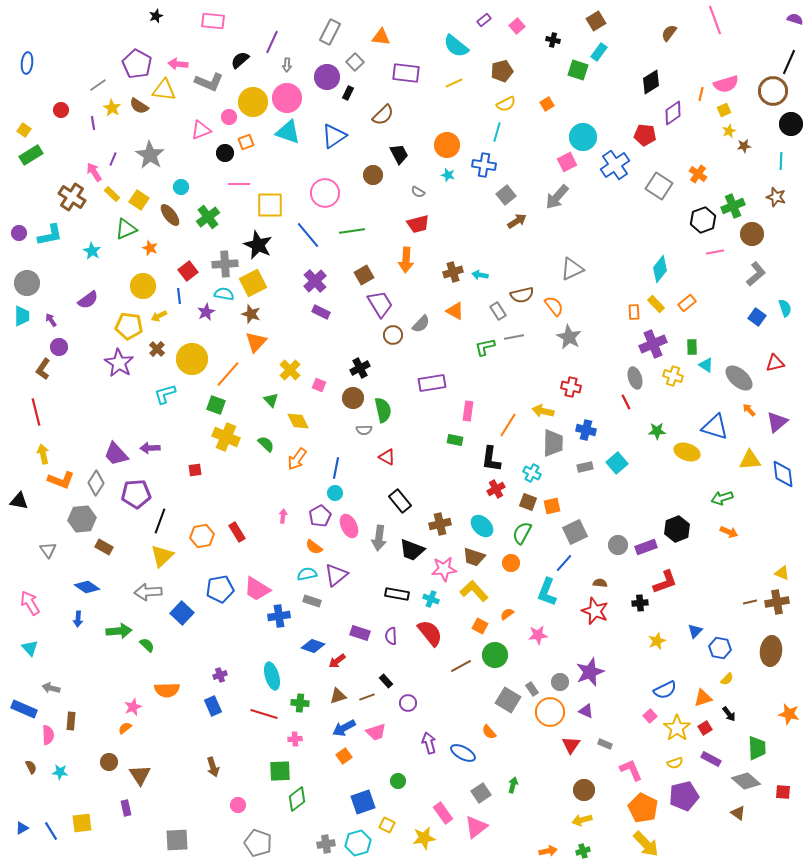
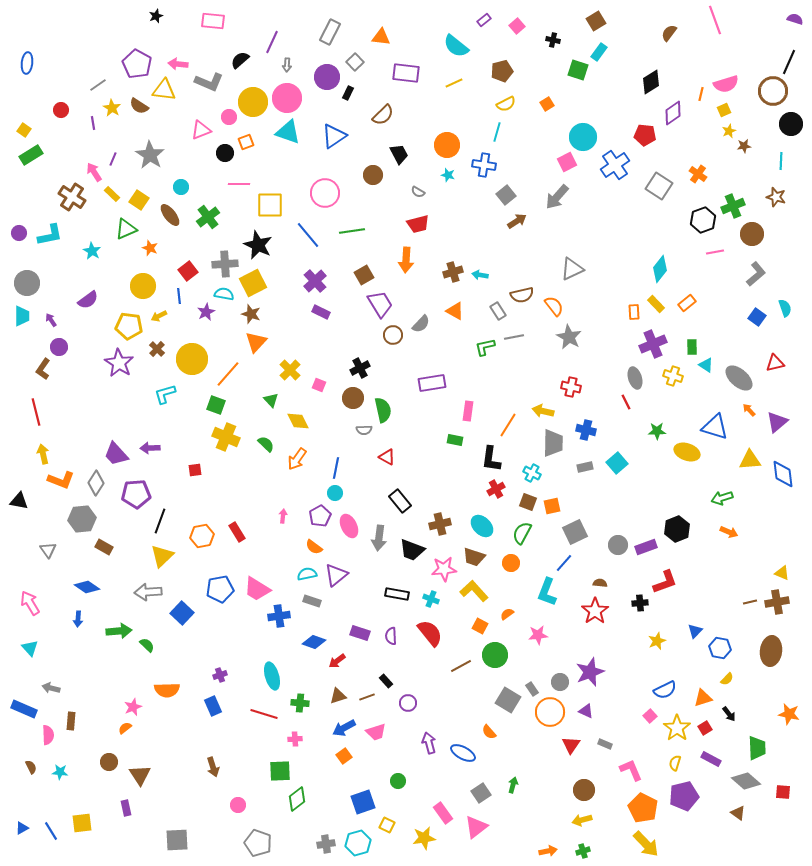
red star at (595, 611): rotated 16 degrees clockwise
blue diamond at (313, 646): moved 1 px right, 4 px up
yellow semicircle at (675, 763): rotated 126 degrees clockwise
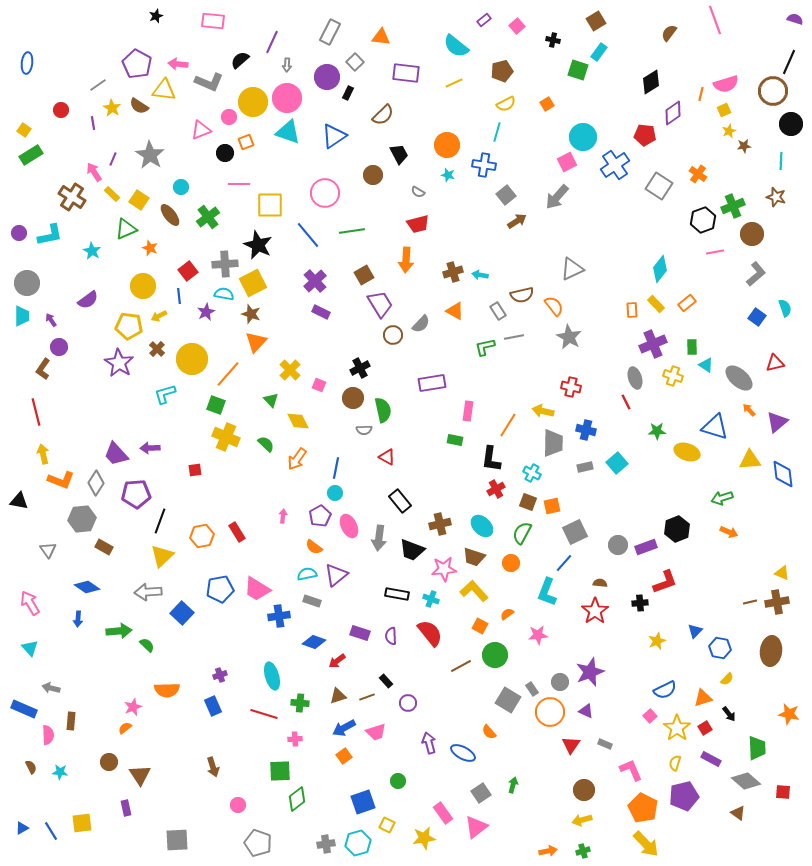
orange rectangle at (634, 312): moved 2 px left, 2 px up
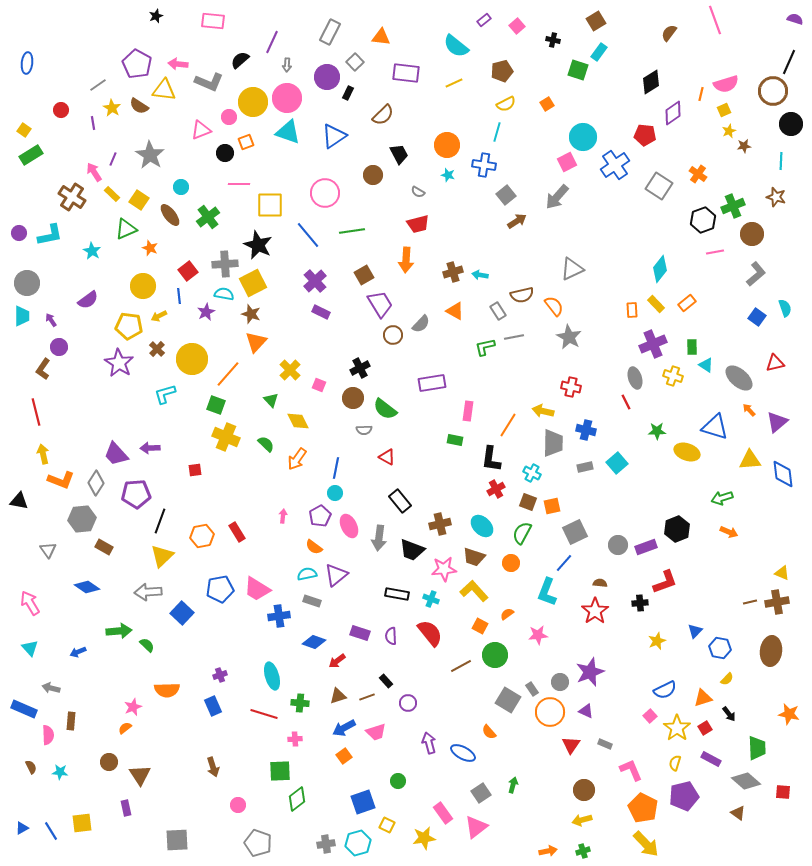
green semicircle at (383, 410): moved 2 px right, 1 px up; rotated 140 degrees clockwise
blue arrow at (78, 619): moved 33 px down; rotated 63 degrees clockwise
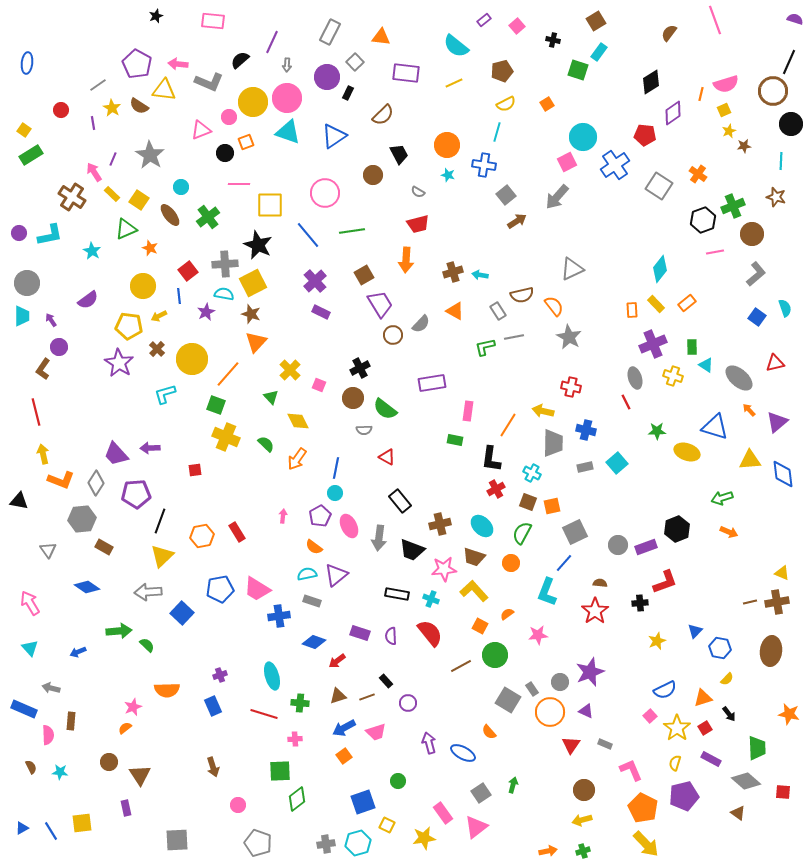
green triangle at (271, 400): moved 3 px up
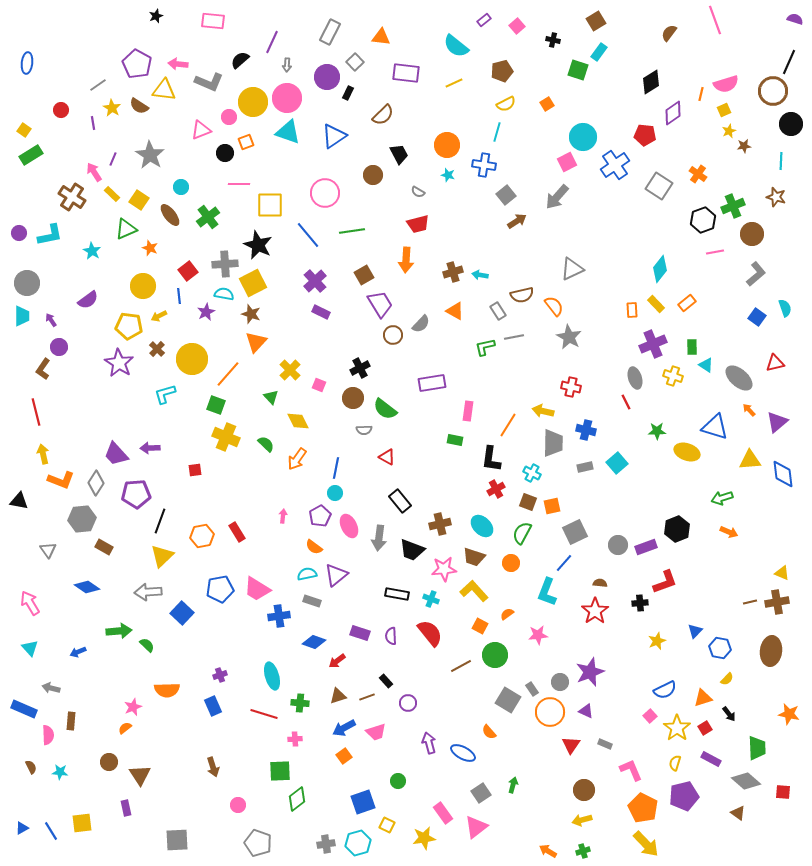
orange arrow at (548, 851): rotated 138 degrees counterclockwise
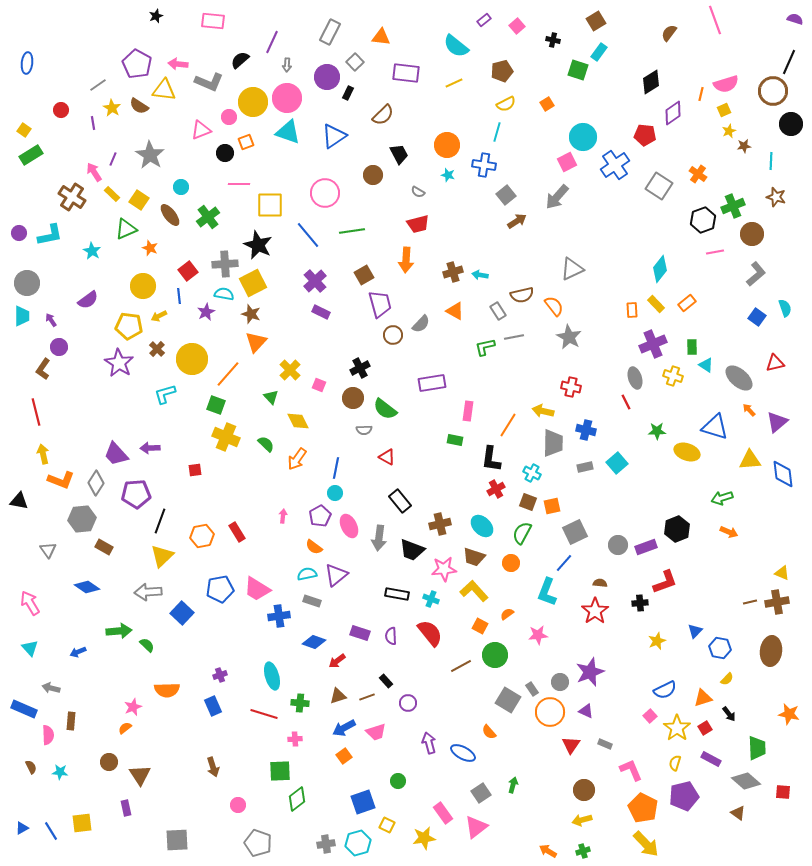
cyan line at (781, 161): moved 10 px left
purple trapezoid at (380, 304): rotated 16 degrees clockwise
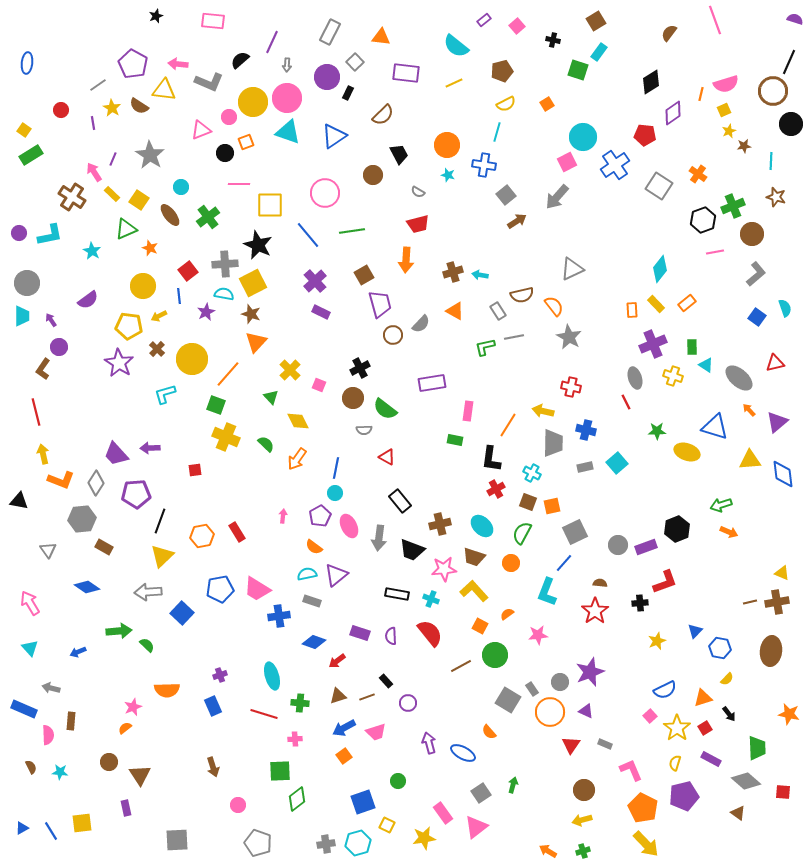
purple pentagon at (137, 64): moved 4 px left
green arrow at (722, 498): moved 1 px left, 7 px down
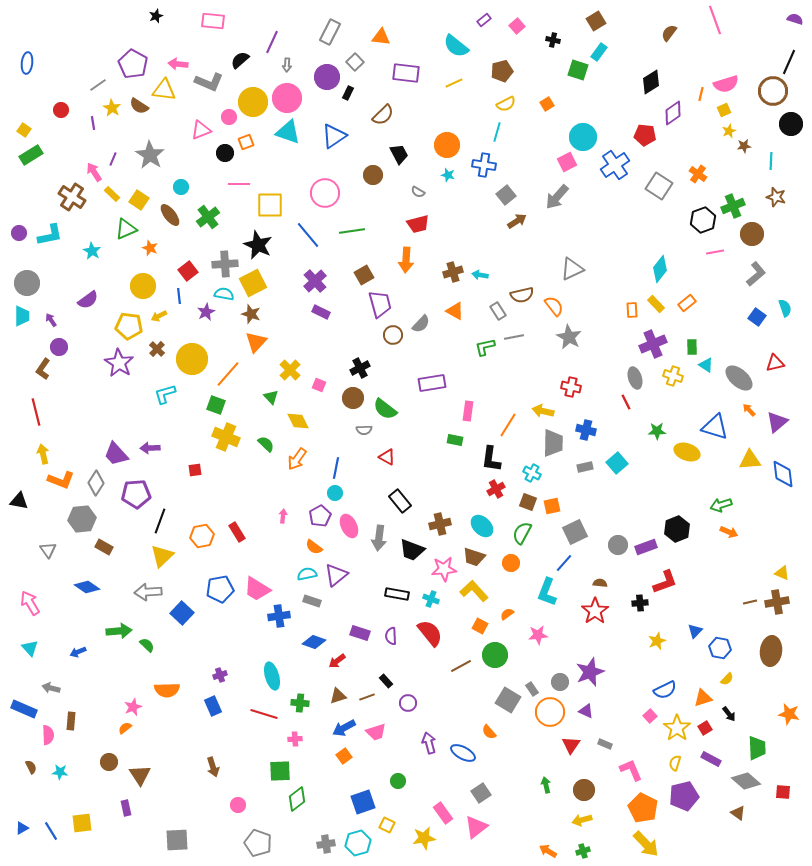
green arrow at (513, 785): moved 33 px right; rotated 28 degrees counterclockwise
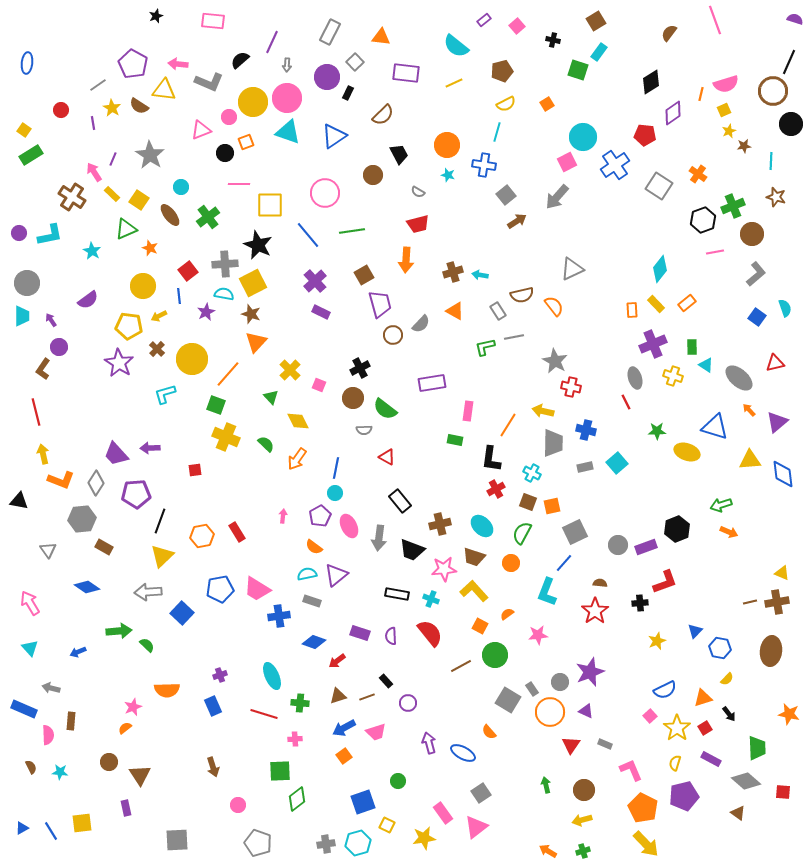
gray star at (569, 337): moved 14 px left, 24 px down
cyan ellipse at (272, 676): rotated 8 degrees counterclockwise
